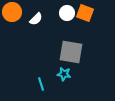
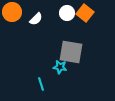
orange square: rotated 18 degrees clockwise
cyan star: moved 4 px left, 7 px up
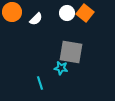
cyan star: moved 1 px right, 1 px down
cyan line: moved 1 px left, 1 px up
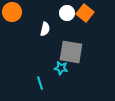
white semicircle: moved 9 px right, 10 px down; rotated 32 degrees counterclockwise
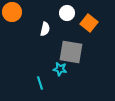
orange square: moved 4 px right, 10 px down
cyan star: moved 1 px left, 1 px down
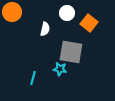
cyan line: moved 7 px left, 5 px up; rotated 32 degrees clockwise
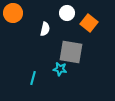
orange circle: moved 1 px right, 1 px down
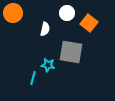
cyan star: moved 12 px left, 4 px up
